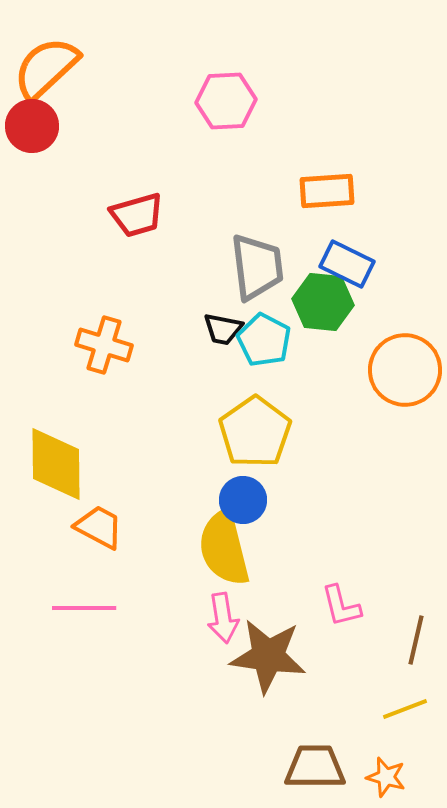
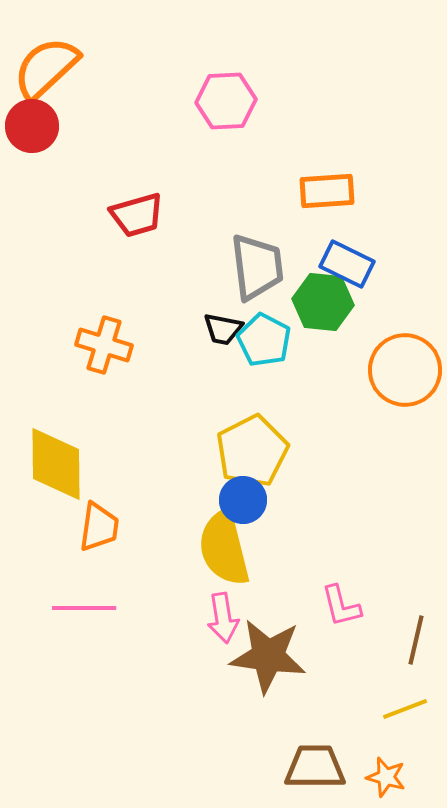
yellow pentagon: moved 3 px left, 19 px down; rotated 8 degrees clockwise
orange trapezoid: rotated 70 degrees clockwise
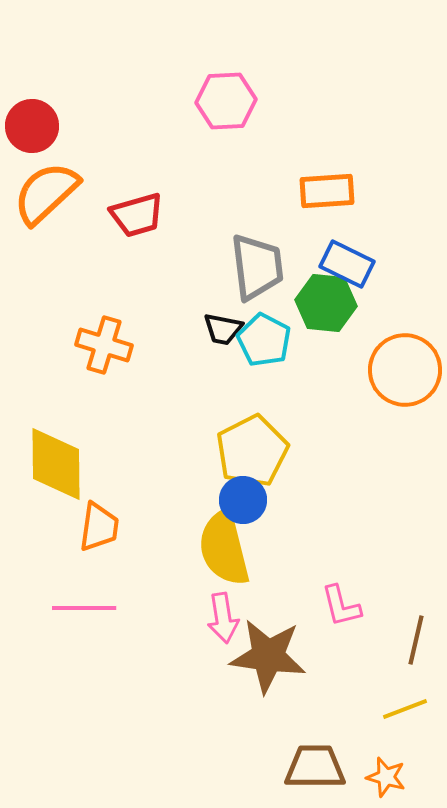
orange semicircle: moved 125 px down
green hexagon: moved 3 px right, 1 px down
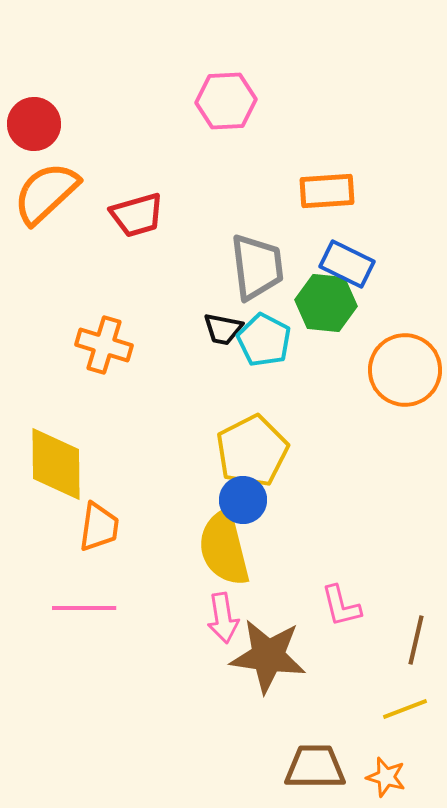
red circle: moved 2 px right, 2 px up
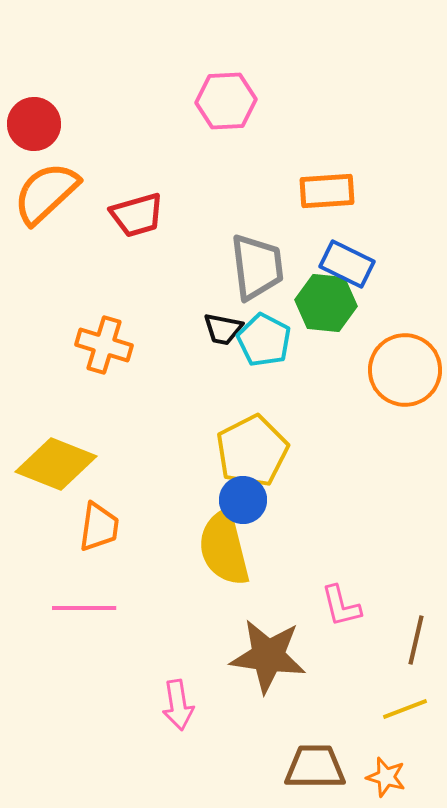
yellow diamond: rotated 68 degrees counterclockwise
pink arrow: moved 45 px left, 87 px down
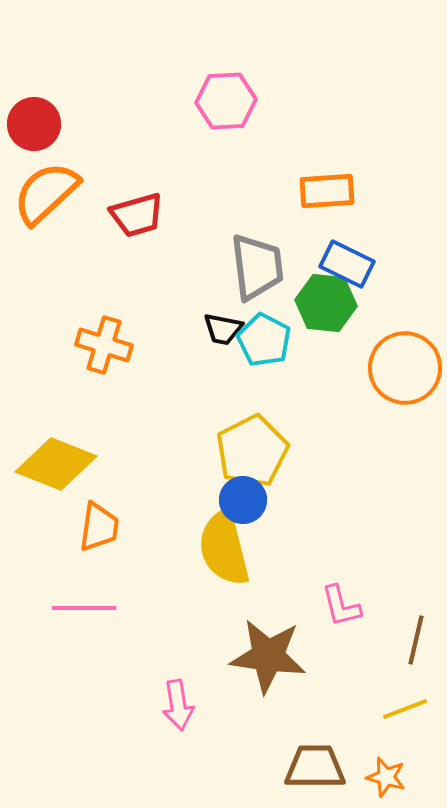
orange circle: moved 2 px up
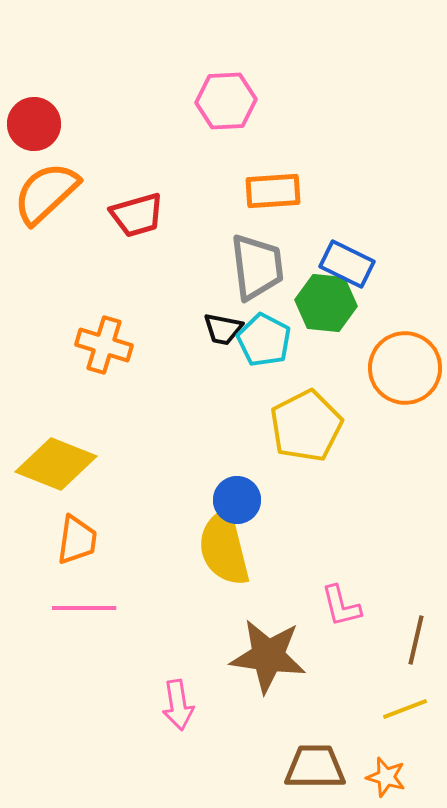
orange rectangle: moved 54 px left
yellow pentagon: moved 54 px right, 25 px up
blue circle: moved 6 px left
orange trapezoid: moved 22 px left, 13 px down
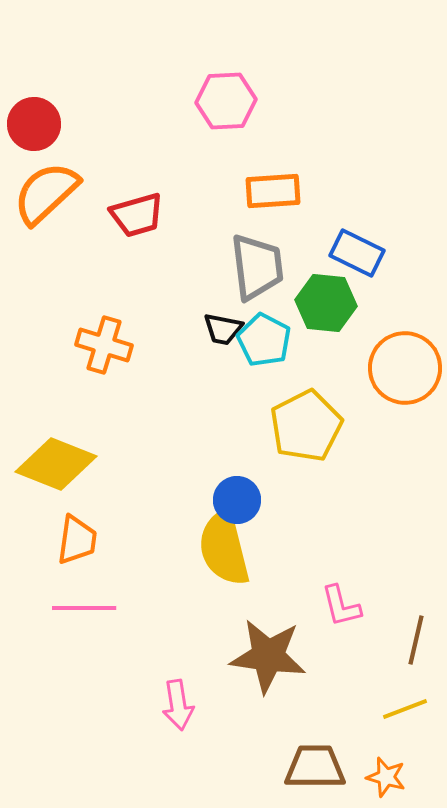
blue rectangle: moved 10 px right, 11 px up
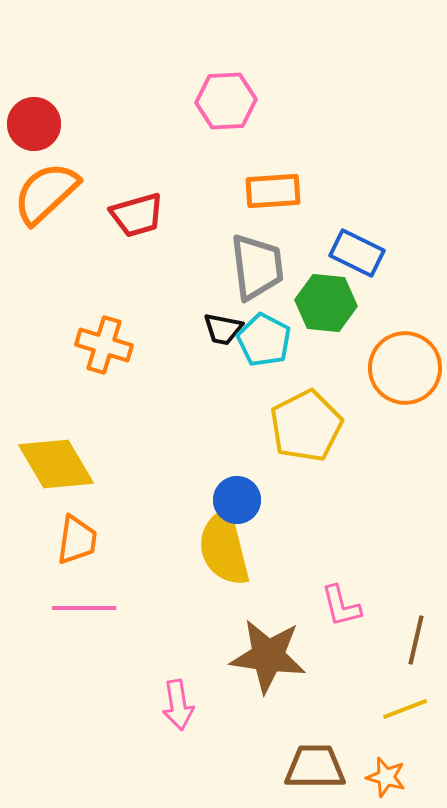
yellow diamond: rotated 38 degrees clockwise
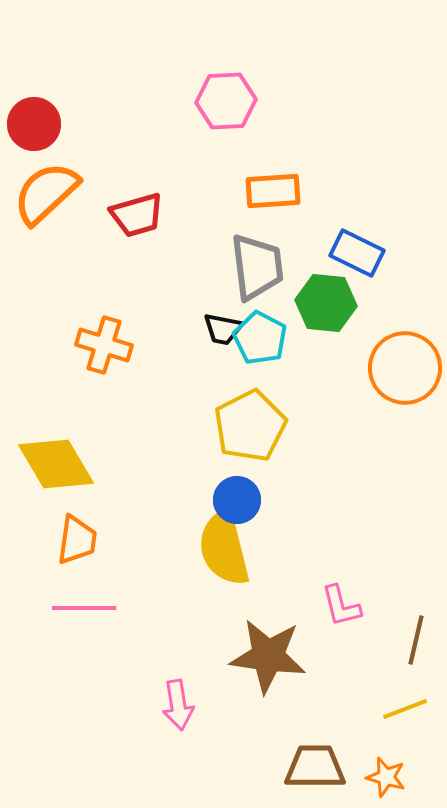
cyan pentagon: moved 4 px left, 2 px up
yellow pentagon: moved 56 px left
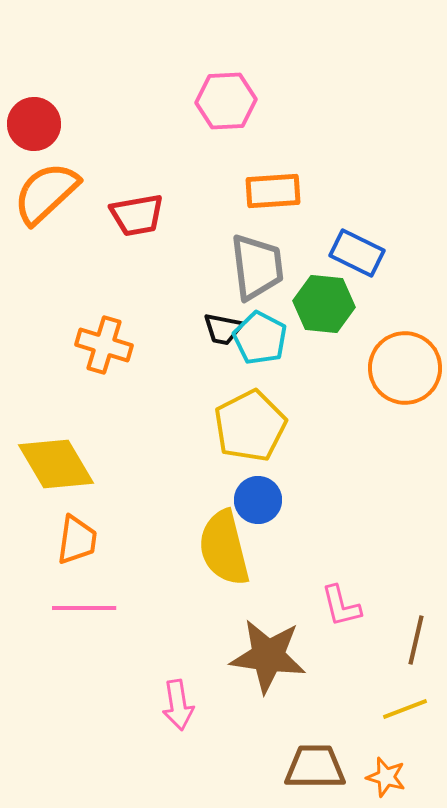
red trapezoid: rotated 6 degrees clockwise
green hexagon: moved 2 px left, 1 px down
blue circle: moved 21 px right
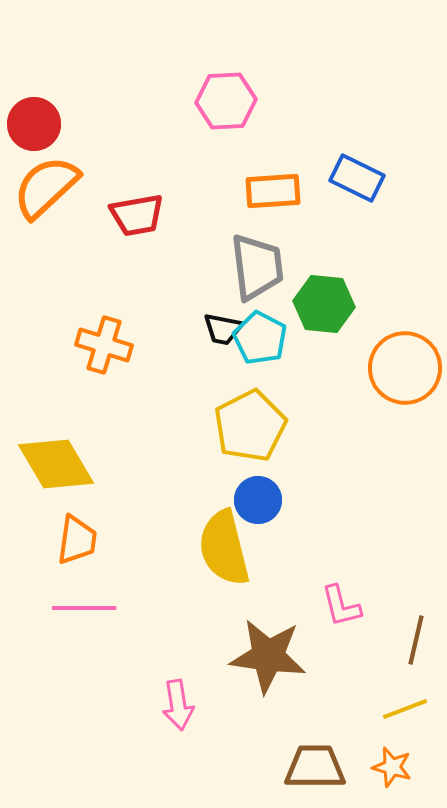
orange semicircle: moved 6 px up
blue rectangle: moved 75 px up
orange star: moved 6 px right, 10 px up
